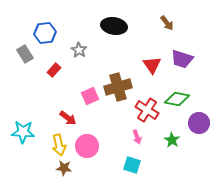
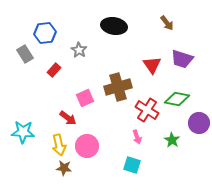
pink square: moved 5 px left, 2 px down
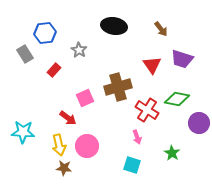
brown arrow: moved 6 px left, 6 px down
green star: moved 13 px down
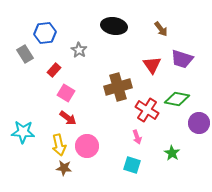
pink square: moved 19 px left, 5 px up; rotated 36 degrees counterclockwise
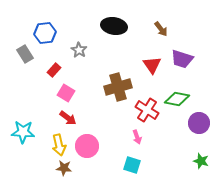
green star: moved 29 px right, 8 px down; rotated 14 degrees counterclockwise
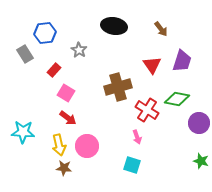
purple trapezoid: moved 2 px down; rotated 90 degrees counterclockwise
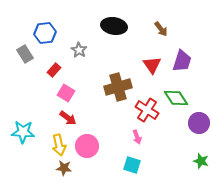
green diamond: moved 1 px left, 1 px up; rotated 45 degrees clockwise
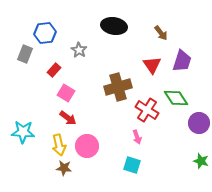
brown arrow: moved 4 px down
gray rectangle: rotated 54 degrees clockwise
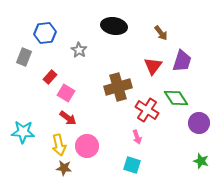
gray rectangle: moved 1 px left, 3 px down
red triangle: moved 1 px right, 1 px down; rotated 12 degrees clockwise
red rectangle: moved 4 px left, 7 px down
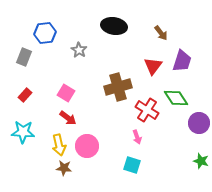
red rectangle: moved 25 px left, 18 px down
